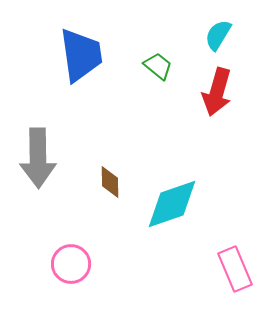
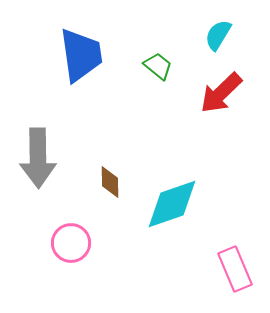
red arrow: moved 4 px right, 1 px down; rotated 30 degrees clockwise
pink circle: moved 21 px up
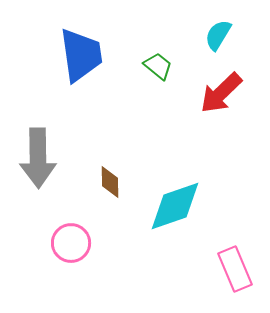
cyan diamond: moved 3 px right, 2 px down
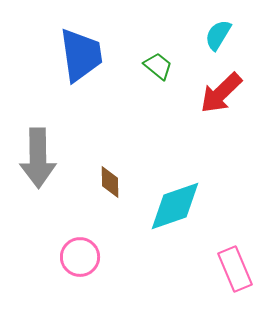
pink circle: moved 9 px right, 14 px down
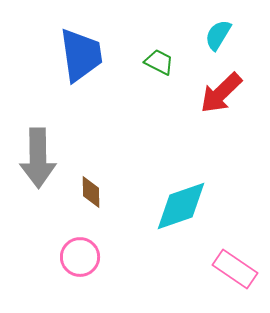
green trapezoid: moved 1 px right, 4 px up; rotated 12 degrees counterclockwise
brown diamond: moved 19 px left, 10 px down
cyan diamond: moved 6 px right
pink rectangle: rotated 33 degrees counterclockwise
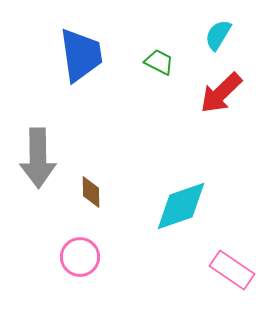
pink rectangle: moved 3 px left, 1 px down
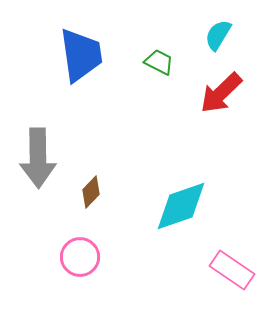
brown diamond: rotated 44 degrees clockwise
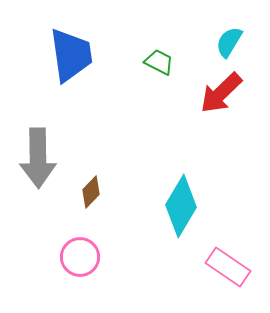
cyan semicircle: moved 11 px right, 7 px down
blue trapezoid: moved 10 px left
cyan diamond: rotated 40 degrees counterclockwise
pink rectangle: moved 4 px left, 3 px up
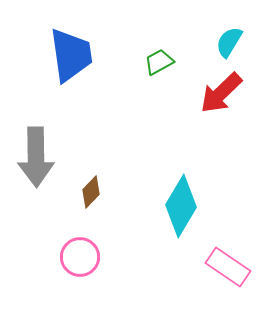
green trapezoid: rotated 56 degrees counterclockwise
gray arrow: moved 2 px left, 1 px up
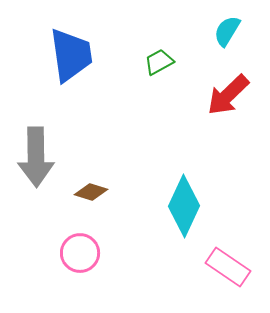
cyan semicircle: moved 2 px left, 11 px up
red arrow: moved 7 px right, 2 px down
brown diamond: rotated 64 degrees clockwise
cyan diamond: moved 3 px right; rotated 6 degrees counterclockwise
pink circle: moved 4 px up
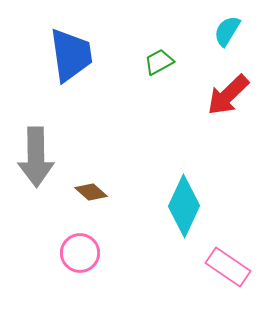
brown diamond: rotated 24 degrees clockwise
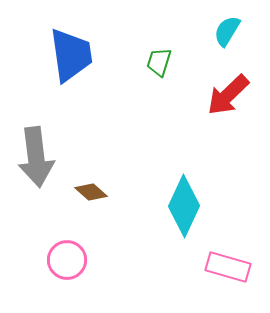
green trapezoid: rotated 44 degrees counterclockwise
gray arrow: rotated 6 degrees counterclockwise
pink circle: moved 13 px left, 7 px down
pink rectangle: rotated 18 degrees counterclockwise
